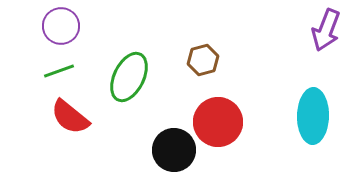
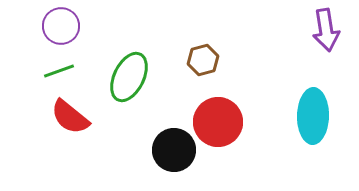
purple arrow: rotated 30 degrees counterclockwise
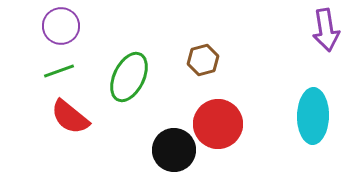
red circle: moved 2 px down
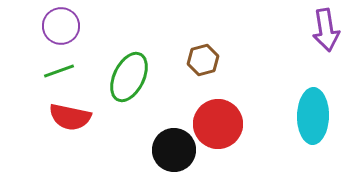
red semicircle: rotated 27 degrees counterclockwise
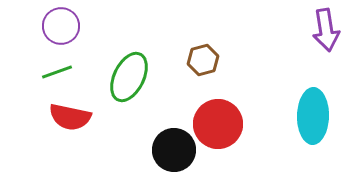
green line: moved 2 px left, 1 px down
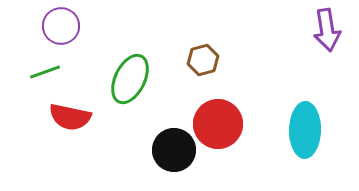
purple arrow: moved 1 px right
green line: moved 12 px left
green ellipse: moved 1 px right, 2 px down
cyan ellipse: moved 8 px left, 14 px down
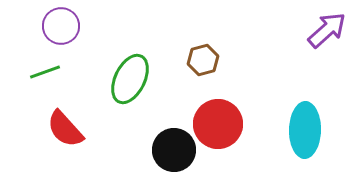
purple arrow: rotated 123 degrees counterclockwise
red semicircle: moved 5 px left, 12 px down; rotated 36 degrees clockwise
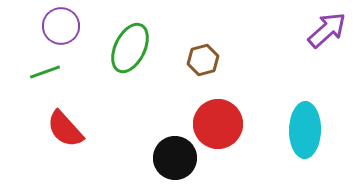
green ellipse: moved 31 px up
black circle: moved 1 px right, 8 px down
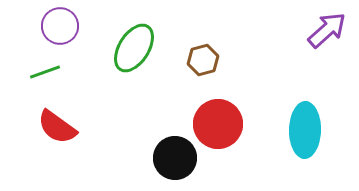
purple circle: moved 1 px left
green ellipse: moved 4 px right; rotated 6 degrees clockwise
red semicircle: moved 8 px left, 2 px up; rotated 12 degrees counterclockwise
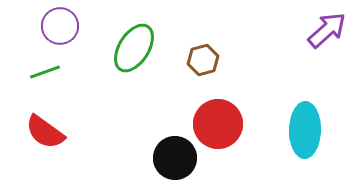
red semicircle: moved 12 px left, 5 px down
